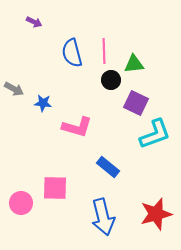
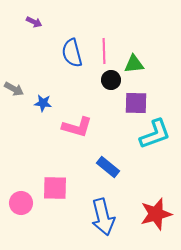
purple square: rotated 25 degrees counterclockwise
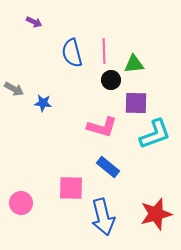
pink L-shape: moved 25 px right
pink square: moved 16 px right
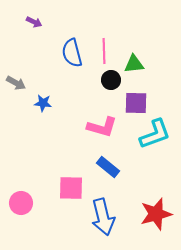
gray arrow: moved 2 px right, 6 px up
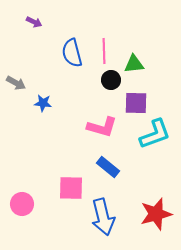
pink circle: moved 1 px right, 1 px down
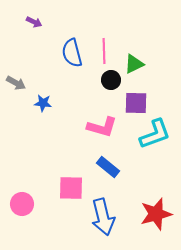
green triangle: rotated 20 degrees counterclockwise
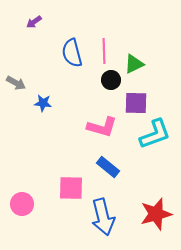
purple arrow: rotated 119 degrees clockwise
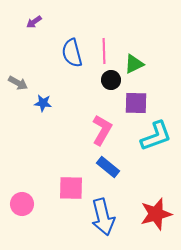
gray arrow: moved 2 px right
pink L-shape: moved 3 px down; rotated 76 degrees counterclockwise
cyan L-shape: moved 1 px right, 2 px down
